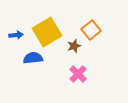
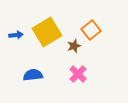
blue semicircle: moved 17 px down
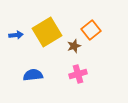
pink cross: rotated 30 degrees clockwise
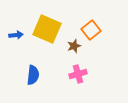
yellow square: moved 3 px up; rotated 36 degrees counterclockwise
blue semicircle: rotated 102 degrees clockwise
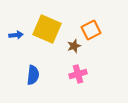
orange square: rotated 12 degrees clockwise
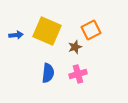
yellow square: moved 2 px down
brown star: moved 1 px right, 1 px down
blue semicircle: moved 15 px right, 2 px up
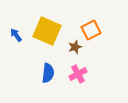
blue arrow: rotated 120 degrees counterclockwise
pink cross: rotated 12 degrees counterclockwise
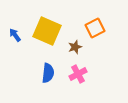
orange square: moved 4 px right, 2 px up
blue arrow: moved 1 px left
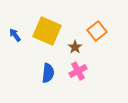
orange square: moved 2 px right, 3 px down; rotated 12 degrees counterclockwise
brown star: rotated 16 degrees counterclockwise
pink cross: moved 3 px up
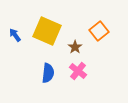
orange square: moved 2 px right
pink cross: rotated 24 degrees counterclockwise
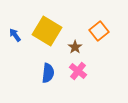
yellow square: rotated 8 degrees clockwise
